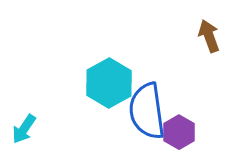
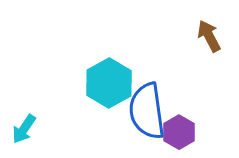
brown arrow: rotated 8 degrees counterclockwise
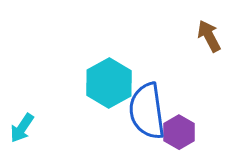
cyan arrow: moved 2 px left, 1 px up
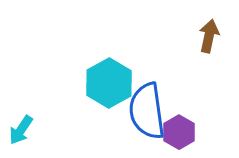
brown arrow: rotated 40 degrees clockwise
cyan arrow: moved 1 px left, 2 px down
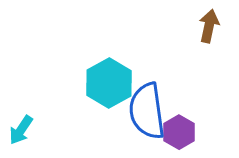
brown arrow: moved 10 px up
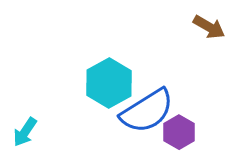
brown arrow: moved 1 px down; rotated 108 degrees clockwise
blue semicircle: rotated 114 degrees counterclockwise
cyan arrow: moved 4 px right, 2 px down
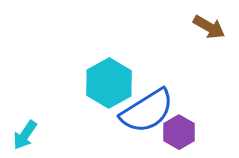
cyan arrow: moved 3 px down
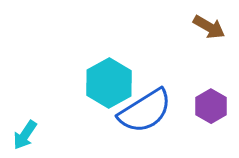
blue semicircle: moved 2 px left
purple hexagon: moved 32 px right, 26 px up
